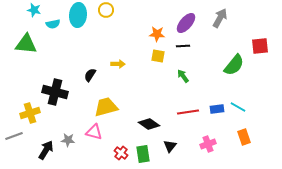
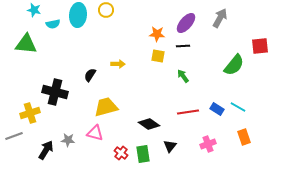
blue rectangle: rotated 40 degrees clockwise
pink triangle: moved 1 px right, 1 px down
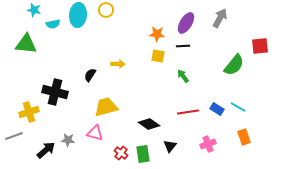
purple ellipse: rotated 10 degrees counterclockwise
yellow cross: moved 1 px left, 1 px up
black arrow: rotated 18 degrees clockwise
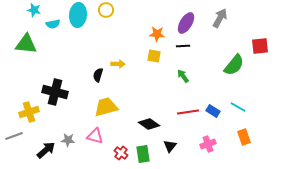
yellow square: moved 4 px left
black semicircle: moved 8 px right; rotated 16 degrees counterclockwise
blue rectangle: moved 4 px left, 2 px down
pink triangle: moved 3 px down
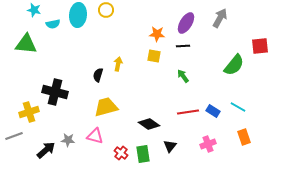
yellow arrow: rotated 80 degrees counterclockwise
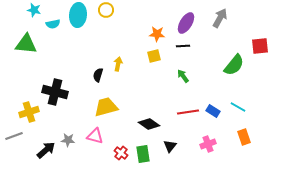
yellow square: rotated 24 degrees counterclockwise
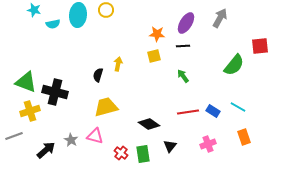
green triangle: moved 38 px down; rotated 15 degrees clockwise
yellow cross: moved 1 px right, 1 px up
gray star: moved 3 px right; rotated 24 degrees clockwise
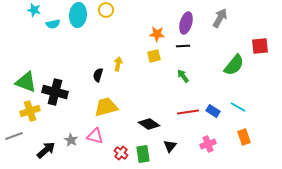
purple ellipse: rotated 15 degrees counterclockwise
